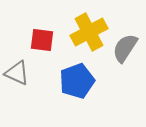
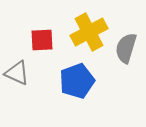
red square: rotated 10 degrees counterclockwise
gray semicircle: moved 1 px right; rotated 16 degrees counterclockwise
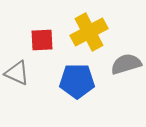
gray semicircle: moved 16 px down; rotated 56 degrees clockwise
blue pentagon: rotated 20 degrees clockwise
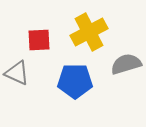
red square: moved 3 px left
blue pentagon: moved 2 px left
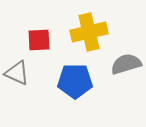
yellow cross: rotated 15 degrees clockwise
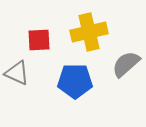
gray semicircle: rotated 24 degrees counterclockwise
